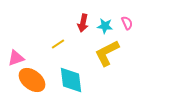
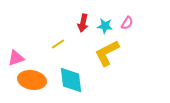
pink semicircle: rotated 56 degrees clockwise
orange ellipse: rotated 28 degrees counterclockwise
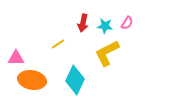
pink triangle: rotated 18 degrees clockwise
cyan diamond: moved 4 px right; rotated 32 degrees clockwise
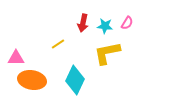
yellow L-shape: rotated 16 degrees clockwise
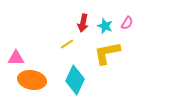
cyan star: rotated 14 degrees clockwise
yellow line: moved 9 px right
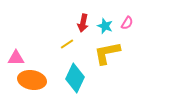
cyan diamond: moved 2 px up
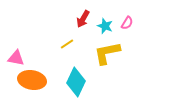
red arrow: moved 4 px up; rotated 18 degrees clockwise
pink triangle: rotated 12 degrees clockwise
cyan diamond: moved 1 px right, 4 px down
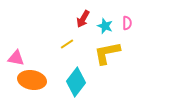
pink semicircle: rotated 32 degrees counterclockwise
cyan diamond: rotated 12 degrees clockwise
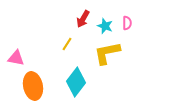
yellow line: rotated 24 degrees counterclockwise
orange ellipse: moved 1 px right, 6 px down; rotated 68 degrees clockwise
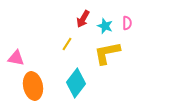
cyan diamond: moved 1 px down
